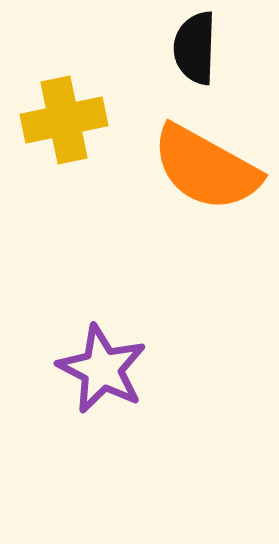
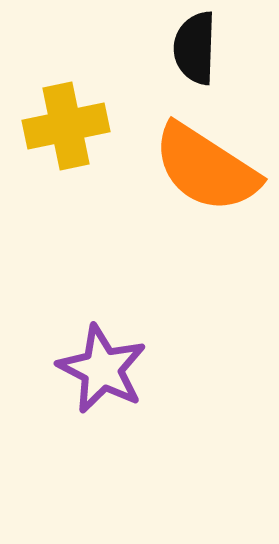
yellow cross: moved 2 px right, 6 px down
orange semicircle: rotated 4 degrees clockwise
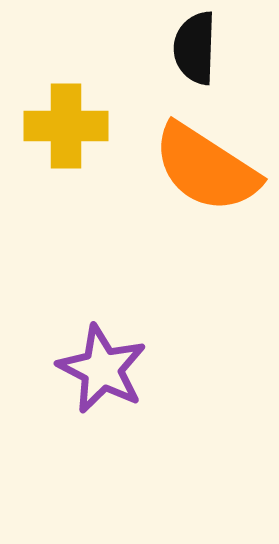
yellow cross: rotated 12 degrees clockwise
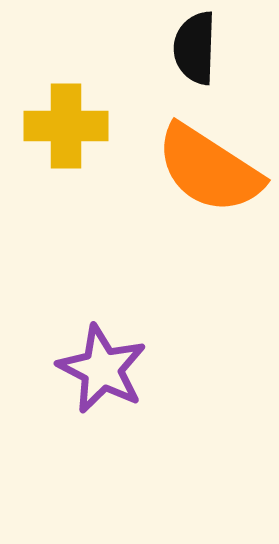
orange semicircle: moved 3 px right, 1 px down
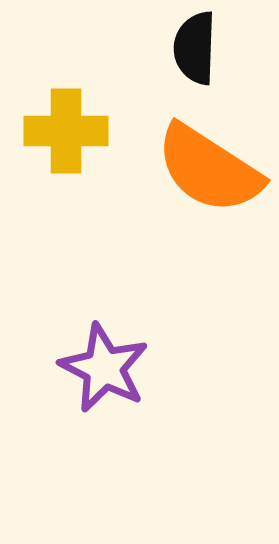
yellow cross: moved 5 px down
purple star: moved 2 px right, 1 px up
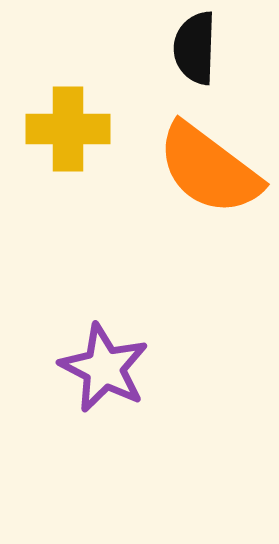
yellow cross: moved 2 px right, 2 px up
orange semicircle: rotated 4 degrees clockwise
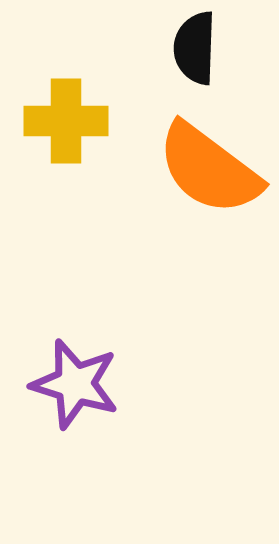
yellow cross: moved 2 px left, 8 px up
purple star: moved 29 px left, 16 px down; rotated 10 degrees counterclockwise
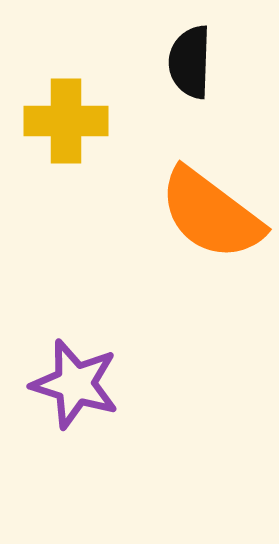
black semicircle: moved 5 px left, 14 px down
orange semicircle: moved 2 px right, 45 px down
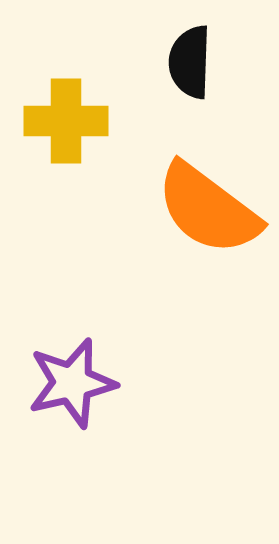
orange semicircle: moved 3 px left, 5 px up
purple star: moved 3 px left, 1 px up; rotated 30 degrees counterclockwise
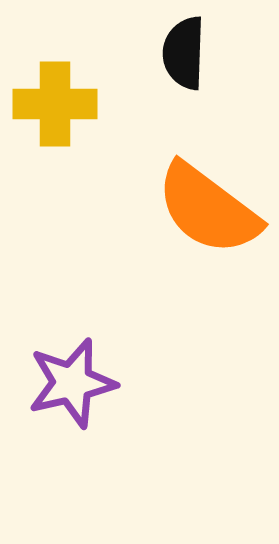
black semicircle: moved 6 px left, 9 px up
yellow cross: moved 11 px left, 17 px up
